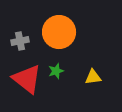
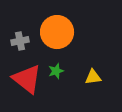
orange circle: moved 2 px left
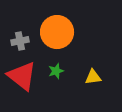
red triangle: moved 5 px left, 3 px up
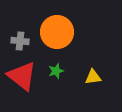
gray cross: rotated 18 degrees clockwise
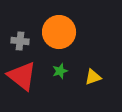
orange circle: moved 2 px right
green star: moved 4 px right
yellow triangle: rotated 12 degrees counterclockwise
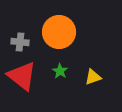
gray cross: moved 1 px down
green star: rotated 21 degrees counterclockwise
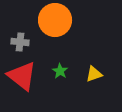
orange circle: moved 4 px left, 12 px up
yellow triangle: moved 1 px right, 3 px up
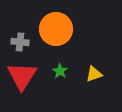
orange circle: moved 1 px right, 9 px down
red triangle: rotated 24 degrees clockwise
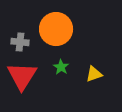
green star: moved 1 px right, 4 px up
